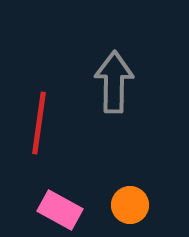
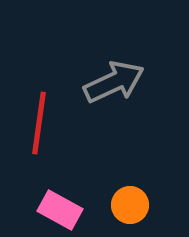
gray arrow: rotated 64 degrees clockwise
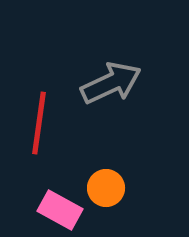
gray arrow: moved 3 px left, 1 px down
orange circle: moved 24 px left, 17 px up
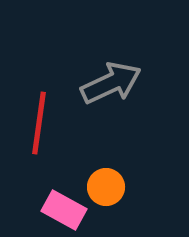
orange circle: moved 1 px up
pink rectangle: moved 4 px right
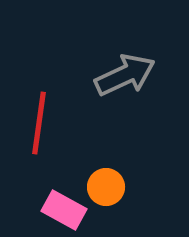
gray arrow: moved 14 px right, 8 px up
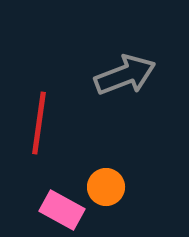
gray arrow: rotated 4 degrees clockwise
pink rectangle: moved 2 px left
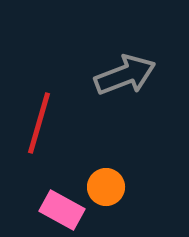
red line: rotated 8 degrees clockwise
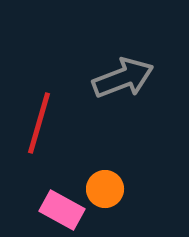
gray arrow: moved 2 px left, 3 px down
orange circle: moved 1 px left, 2 px down
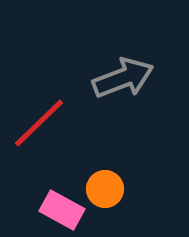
red line: rotated 30 degrees clockwise
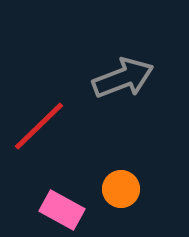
red line: moved 3 px down
orange circle: moved 16 px right
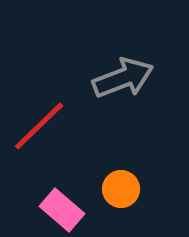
pink rectangle: rotated 12 degrees clockwise
